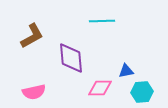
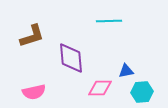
cyan line: moved 7 px right
brown L-shape: rotated 12 degrees clockwise
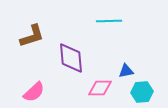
pink semicircle: rotated 30 degrees counterclockwise
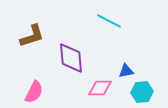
cyan line: rotated 30 degrees clockwise
pink semicircle: rotated 20 degrees counterclockwise
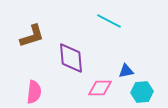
pink semicircle: rotated 20 degrees counterclockwise
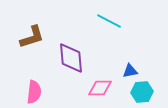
brown L-shape: moved 1 px down
blue triangle: moved 4 px right
